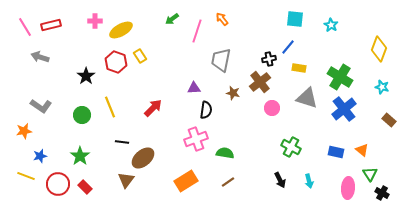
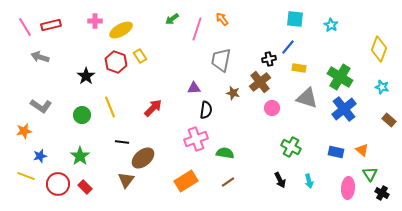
pink line at (197, 31): moved 2 px up
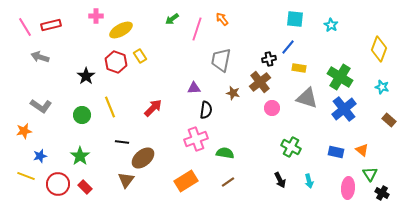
pink cross at (95, 21): moved 1 px right, 5 px up
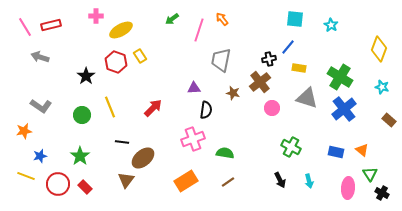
pink line at (197, 29): moved 2 px right, 1 px down
pink cross at (196, 139): moved 3 px left
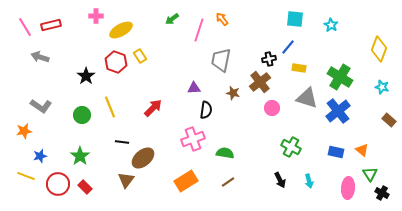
blue cross at (344, 109): moved 6 px left, 2 px down
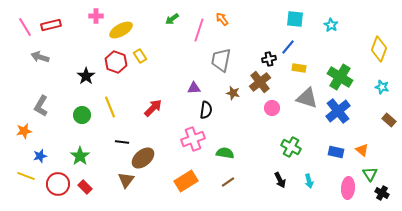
gray L-shape at (41, 106): rotated 85 degrees clockwise
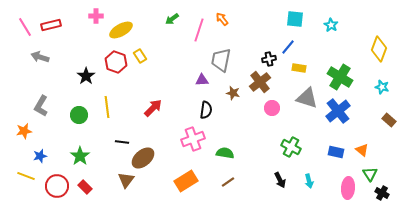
purple triangle at (194, 88): moved 8 px right, 8 px up
yellow line at (110, 107): moved 3 px left; rotated 15 degrees clockwise
green circle at (82, 115): moved 3 px left
red circle at (58, 184): moved 1 px left, 2 px down
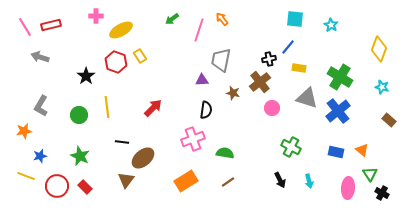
green star at (80, 156): rotated 12 degrees counterclockwise
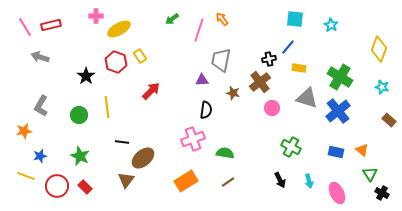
yellow ellipse at (121, 30): moved 2 px left, 1 px up
red arrow at (153, 108): moved 2 px left, 17 px up
pink ellipse at (348, 188): moved 11 px left, 5 px down; rotated 30 degrees counterclockwise
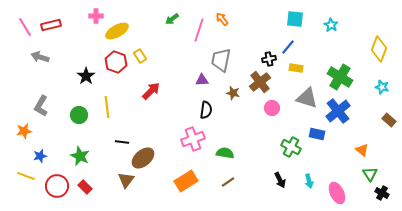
yellow ellipse at (119, 29): moved 2 px left, 2 px down
yellow rectangle at (299, 68): moved 3 px left
blue rectangle at (336, 152): moved 19 px left, 18 px up
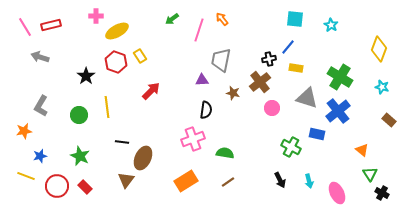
brown ellipse at (143, 158): rotated 25 degrees counterclockwise
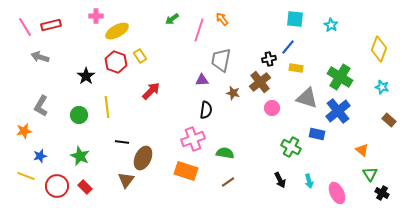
orange rectangle at (186, 181): moved 10 px up; rotated 50 degrees clockwise
